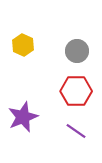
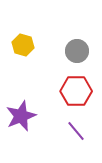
yellow hexagon: rotated 10 degrees counterclockwise
purple star: moved 2 px left, 1 px up
purple line: rotated 15 degrees clockwise
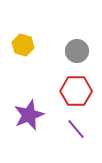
purple star: moved 8 px right, 1 px up
purple line: moved 2 px up
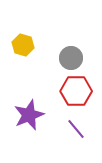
gray circle: moved 6 px left, 7 px down
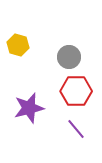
yellow hexagon: moved 5 px left
gray circle: moved 2 px left, 1 px up
purple star: moved 7 px up; rotated 8 degrees clockwise
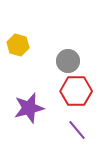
gray circle: moved 1 px left, 4 px down
purple line: moved 1 px right, 1 px down
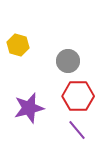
red hexagon: moved 2 px right, 5 px down
